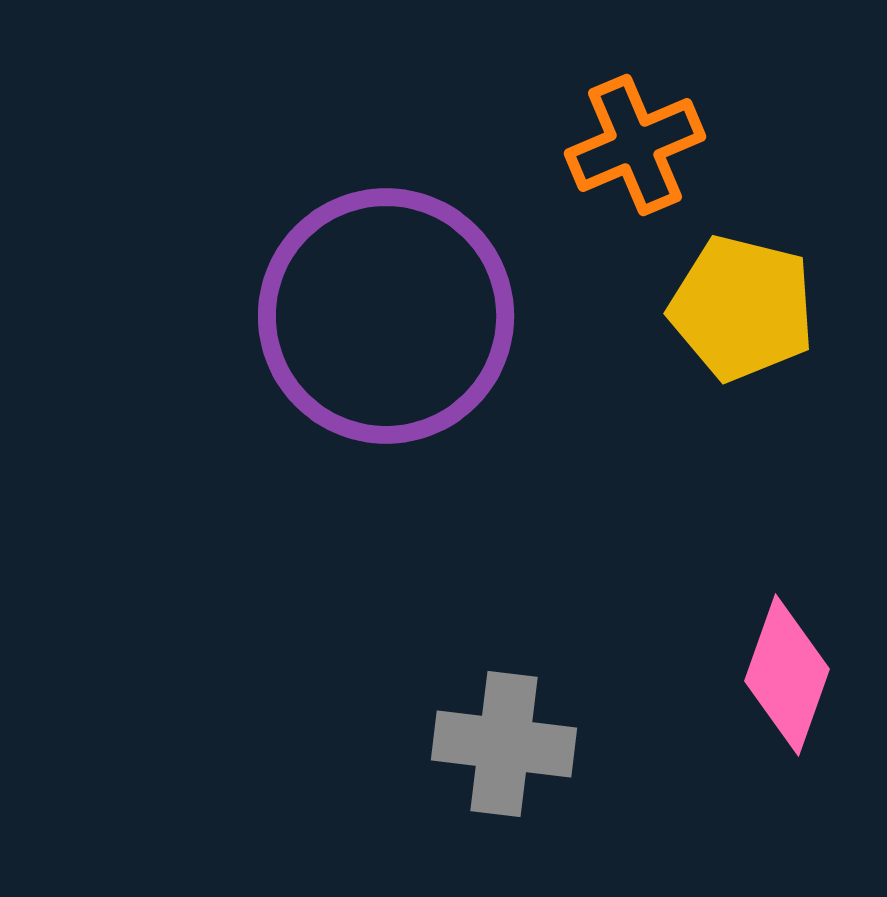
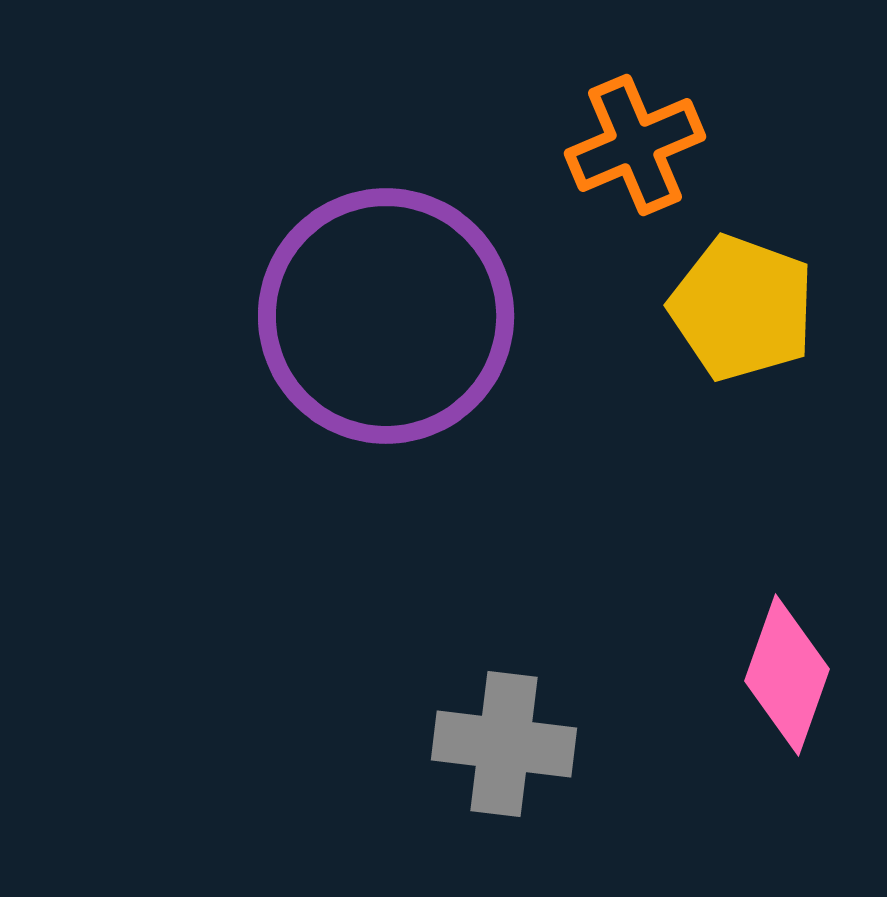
yellow pentagon: rotated 6 degrees clockwise
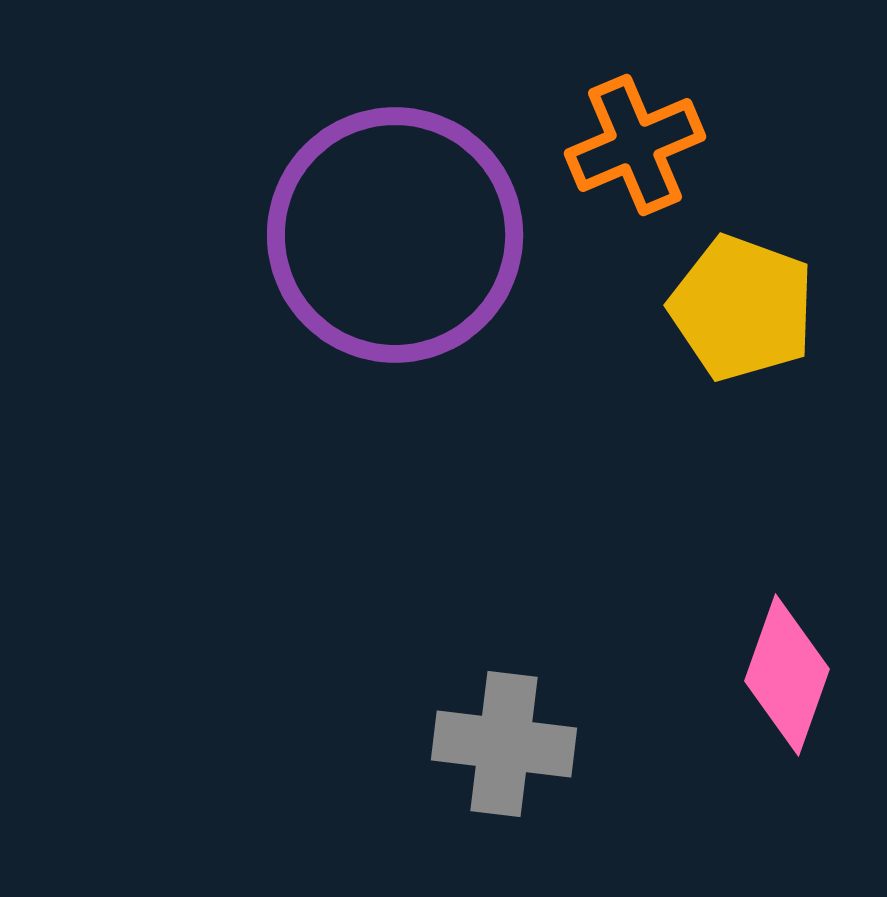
purple circle: moved 9 px right, 81 px up
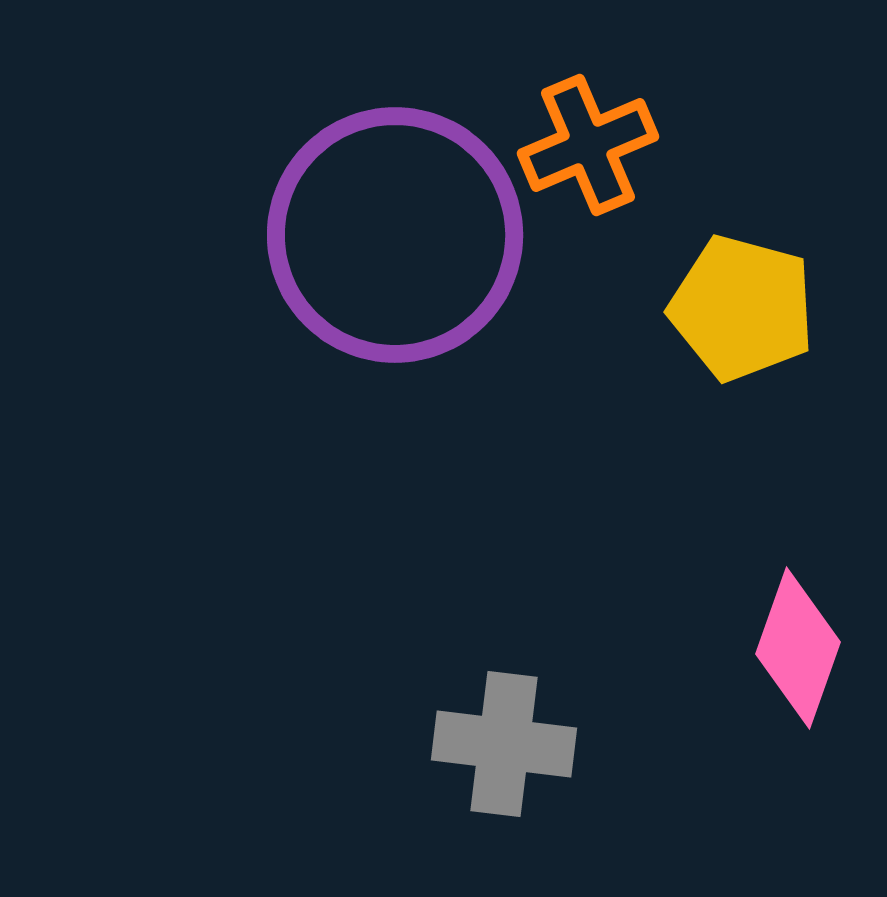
orange cross: moved 47 px left
yellow pentagon: rotated 5 degrees counterclockwise
pink diamond: moved 11 px right, 27 px up
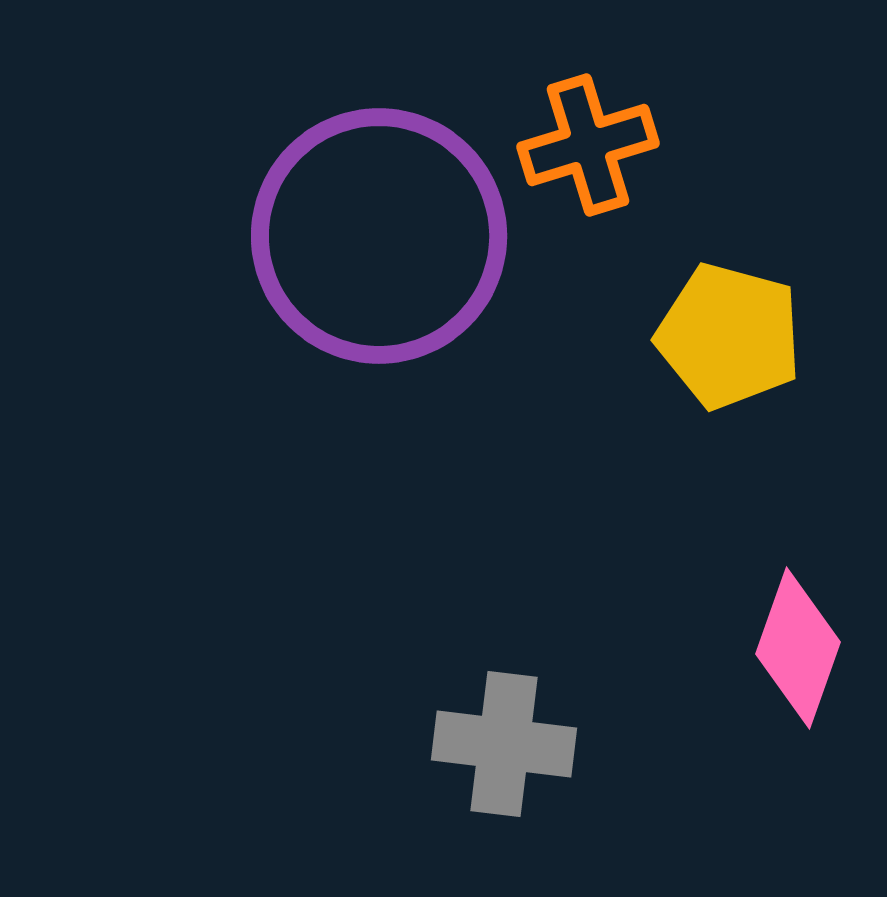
orange cross: rotated 6 degrees clockwise
purple circle: moved 16 px left, 1 px down
yellow pentagon: moved 13 px left, 28 px down
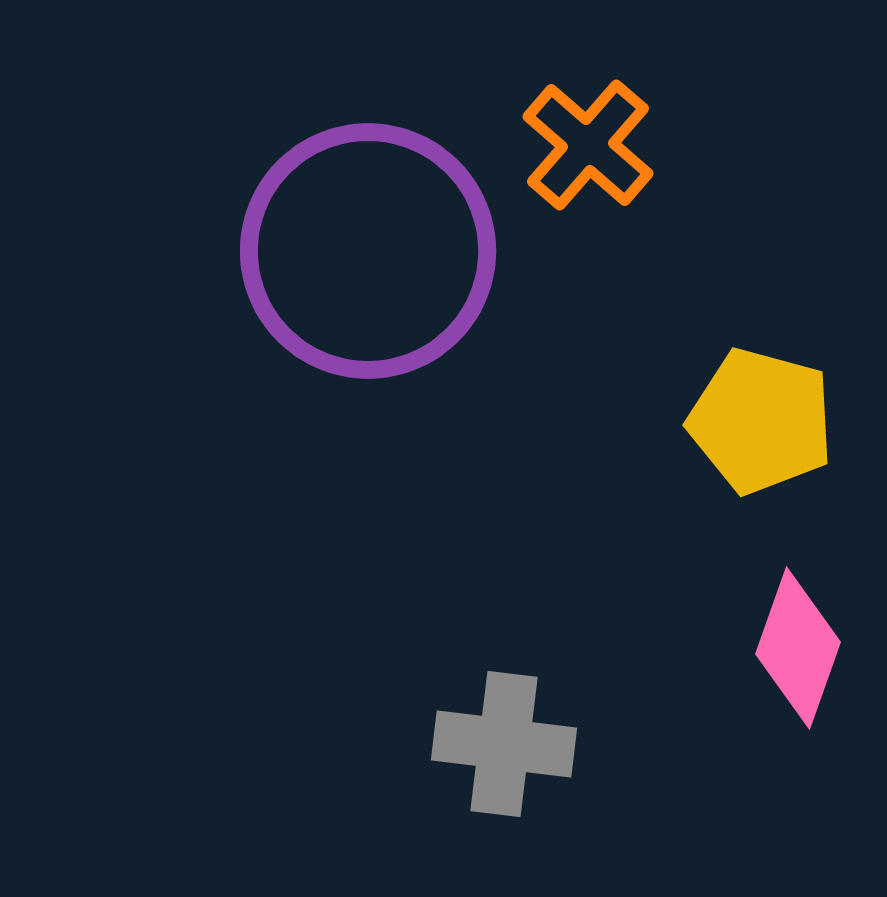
orange cross: rotated 32 degrees counterclockwise
purple circle: moved 11 px left, 15 px down
yellow pentagon: moved 32 px right, 85 px down
